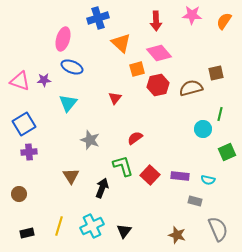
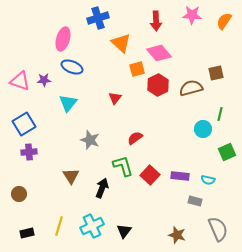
red hexagon: rotated 15 degrees counterclockwise
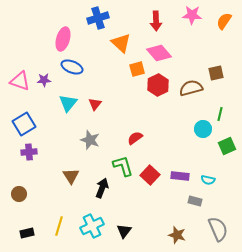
red triangle: moved 20 px left, 6 px down
green square: moved 6 px up
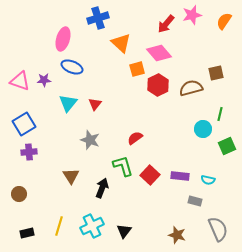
pink star: rotated 18 degrees counterclockwise
red arrow: moved 10 px right, 3 px down; rotated 42 degrees clockwise
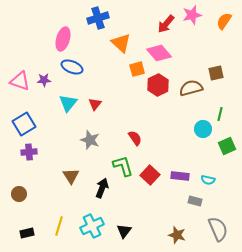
red semicircle: rotated 91 degrees clockwise
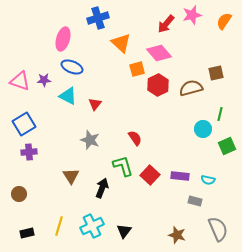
cyan triangle: moved 7 px up; rotated 42 degrees counterclockwise
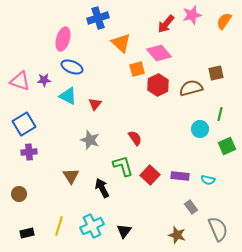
cyan circle: moved 3 px left
black arrow: rotated 48 degrees counterclockwise
gray rectangle: moved 4 px left, 6 px down; rotated 40 degrees clockwise
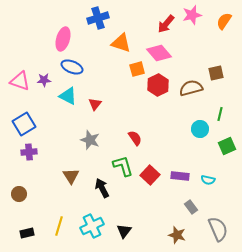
orange triangle: rotated 25 degrees counterclockwise
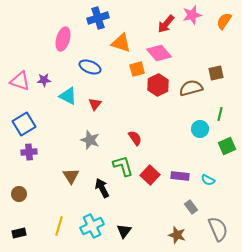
blue ellipse: moved 18 px right
cyan semicircle: rotated 16 degrees clockwise
black rectangle: moved 8 px left
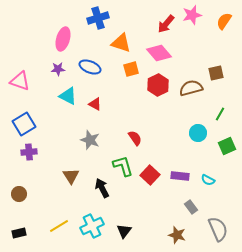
orange square: moved 6 px left
purple star: moved 14 px right, 11 px up
red triangle: rotated 40 degrees counterclockwise
green line: rotated 16 degrees clockwise
cyan circle: moved 2 px left, 4 px down
yellow line: rotated 42 degrees clockwise
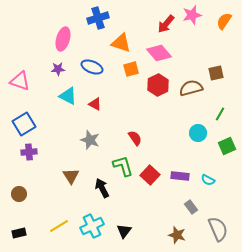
blue ellipse: moved 2 px right
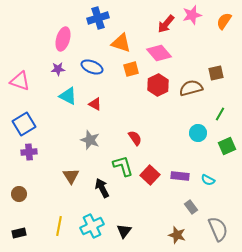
yellow line: rotated 48 degrees counterclockwise
